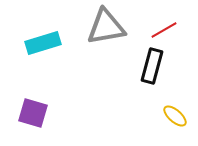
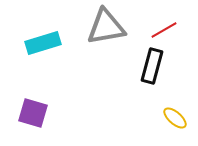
yellow ellipse: moved 2 px down
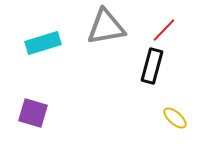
red line: rotated 16 degrees counterclockwise
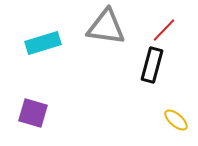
gray triangle: rotated 18 degrees clockwise
black rectangle: moved 1 px up
yellow ellipse: moved 1 px right, 2 px down
